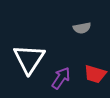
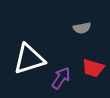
white triangle: rotated 40 degrees clockwise
red trapezoid: moved 2 px left, 6 px up
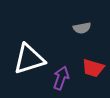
purple arrow: rotated 15 degrees counterclockwise
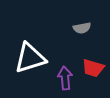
white triangle: moved 1 px right, 1 px up
purple arrow: moved 4 px right; rotated 25 degrees counterclockwise
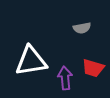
white triangle: moved 1 px right, 3 px down; rotated 8 degrees clockwise
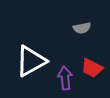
white triangle: rotated 20 degrees counterclockwise
red trapezoid: moved 1 px left; rotated 10 degrees clockwise
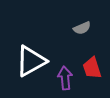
gray semicircle: rotated 12 degrees counterclockwise
red trapezoid: rotated 45 degrees clockwise
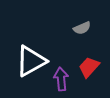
red trapezoid: moved 3 px left, 1 px up; rotated 60 degrees clockwise
purple arrow: moved 4 px left, 1 px down
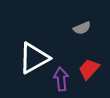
white triangle: moved 3 px right, 3 px up
red trapezoid: moved 2 px down
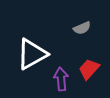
white triangle: moved 2 px left, 4 px up
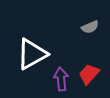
gray semicircle: moved 8 px right, 1 px up
red trapezoid: moved 5 px down
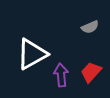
red trapezoid: moved 2 px right, 2 px up
purple arrow: moved 4 px up
